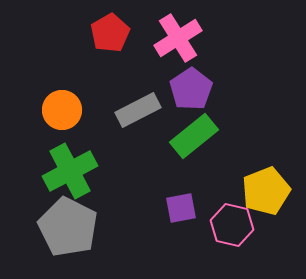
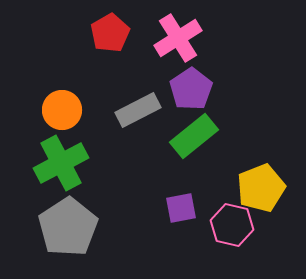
green cross: moved 9 px left, 8 px up
yellow pentagon: moved 5 px left, 3 px up
gray pentagon: rotated 12 degrees clockwise
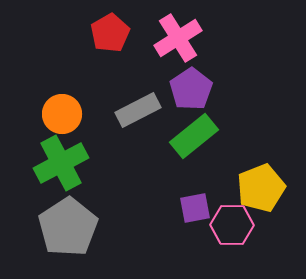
orange circle: moved 4 px down
purple square: moved 14 px right
pink hexagon: rotated 12 degrees counterclockwise
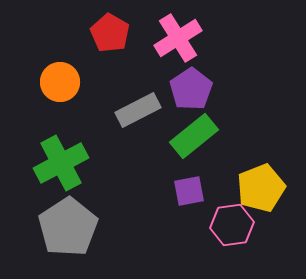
red pentagon: rotated 12 degrees counterclockwise
orange circle: moved 2 px left, 32 px up
purple square: moved 6 px left, 17 px up
pink hexagon: rotated 9 degrees counterclockwise
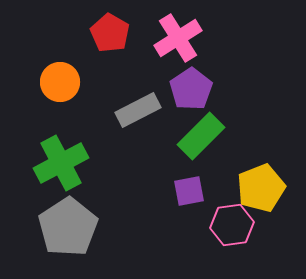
green rectangle: moved 7 px right; rotated 6 degrees counterclockwise
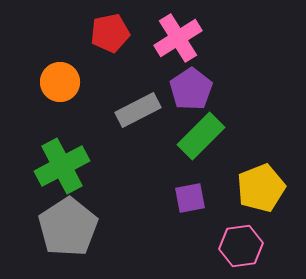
red pentagon: rotated 30 degrees clockwise
green cross: moved 1 px right, 3 px down
purple square: moved 1 px right, 7 px down
pink hexagon: moved 9 px right, 21 px down
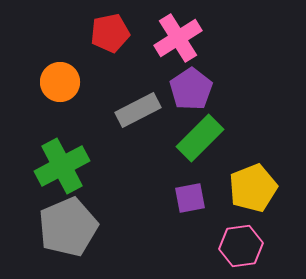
green rectangle: moved 1 px left, 2 px down
yellow pentagon: moved 8 px left
gray pentagon: rotated 10 degrees clockwise
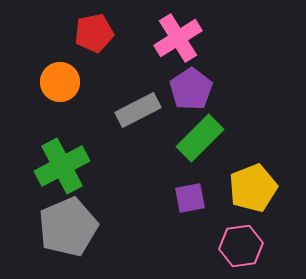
red pentagon: moved 16 px left
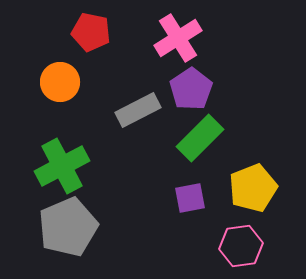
red pentagon: moved 3 px left, 1 px up; rotated 24 degrees clockwise
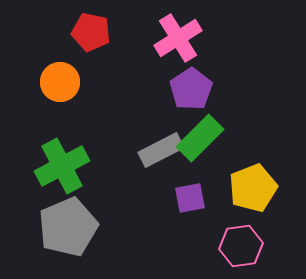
gray rectangle: moved 23 px right, 40 px down
